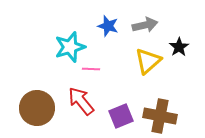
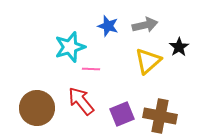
purple square: moved 1 px right, 2 px up
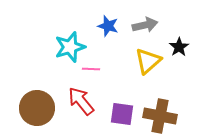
purple square: rotated 30 degrees clockwise
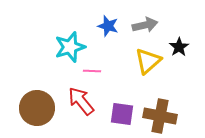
pink line: moved 1 px right, 2 px down
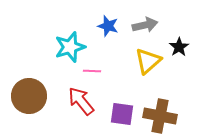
brown circle: moved 8 px left, 12 px up
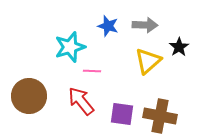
gray arrow: rotated 15 degrees clockwise
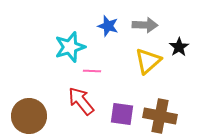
brown circle: moved 20 px down
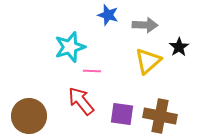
blue star: moved 11 px up
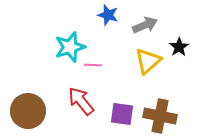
gray arrow: rotated 25 degrees counterclockwise
pink line: moved 1 px right, 6 px up
brown circle: moved 1 px left, 5 px up
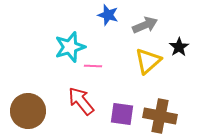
pink line: moved 1 px down
